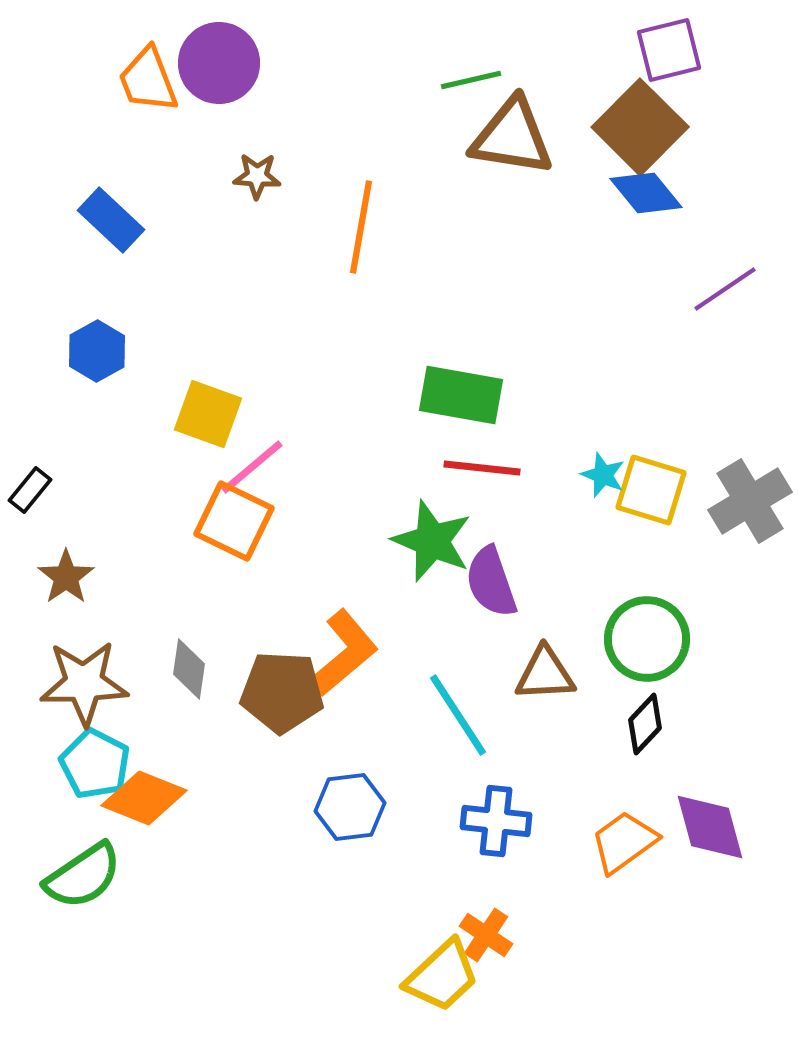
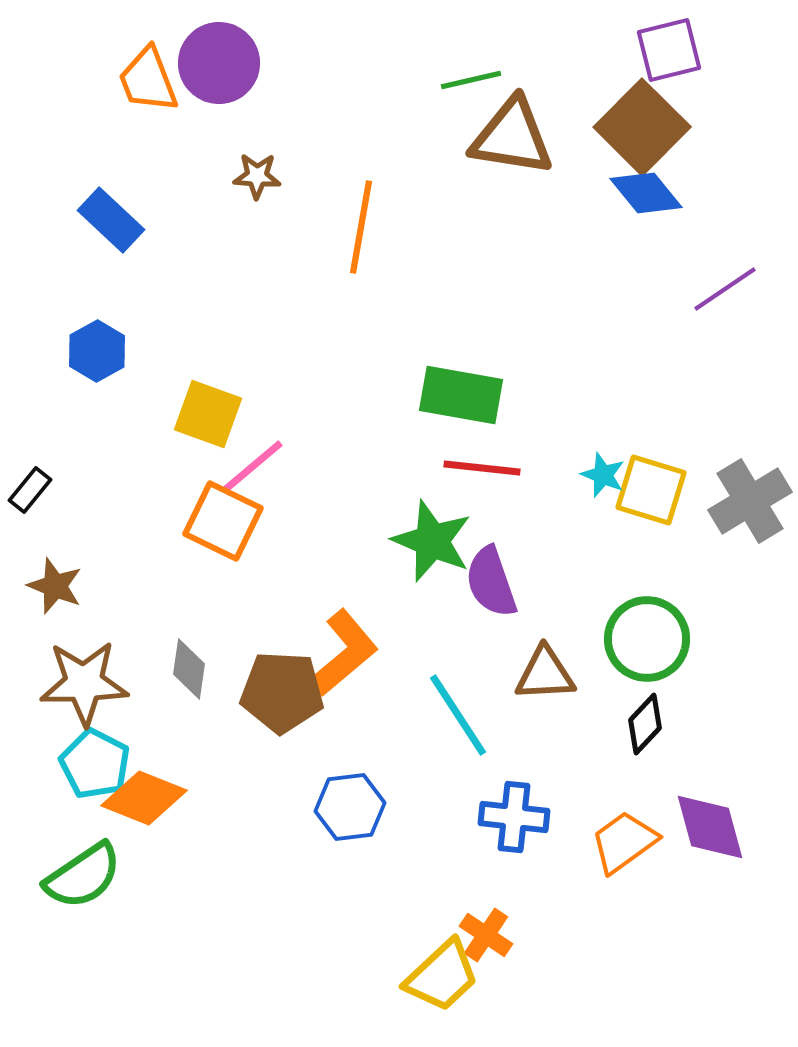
brown square at (640, 127): moved 2 px right
orange square at (234, 521): moved 11 px left
brown star at (66, 577): moved 11 px left, 9 px down; rotated 16 degrees counterclockwise
blue cross at (496, 821): moved 18 px right, 4 px up
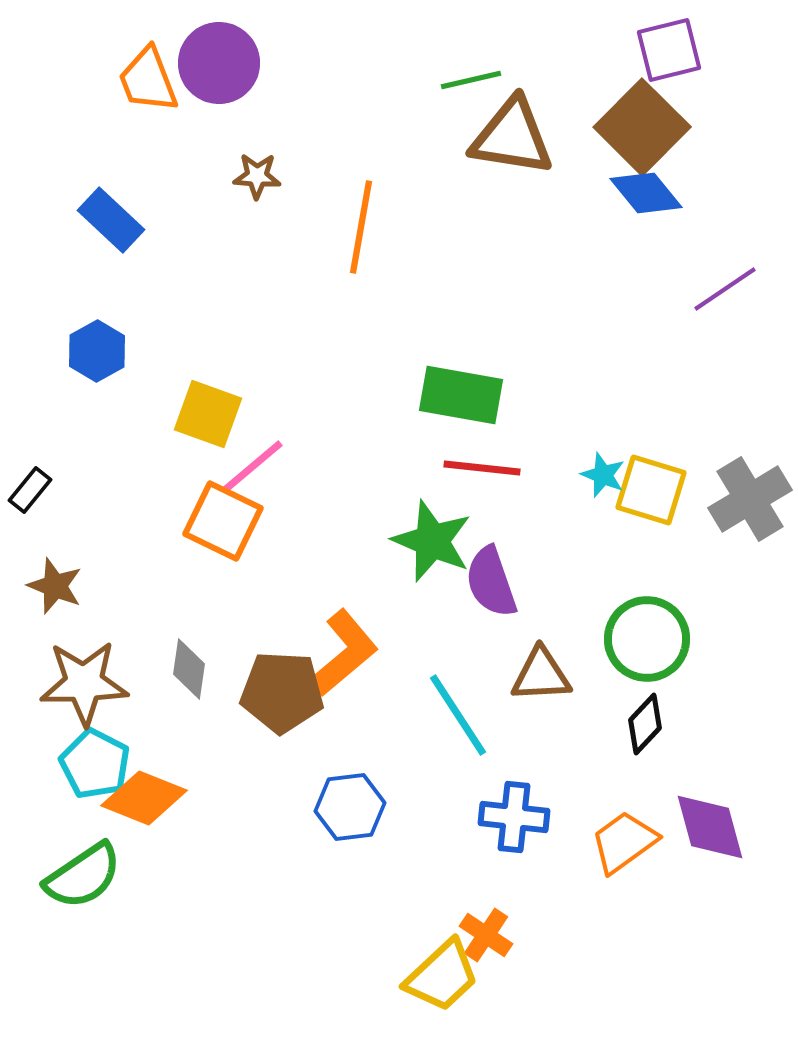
gray cross at (750, 501): moved 2 px up
brown triangle at (545, 674): moved 4 px left, 1 px down
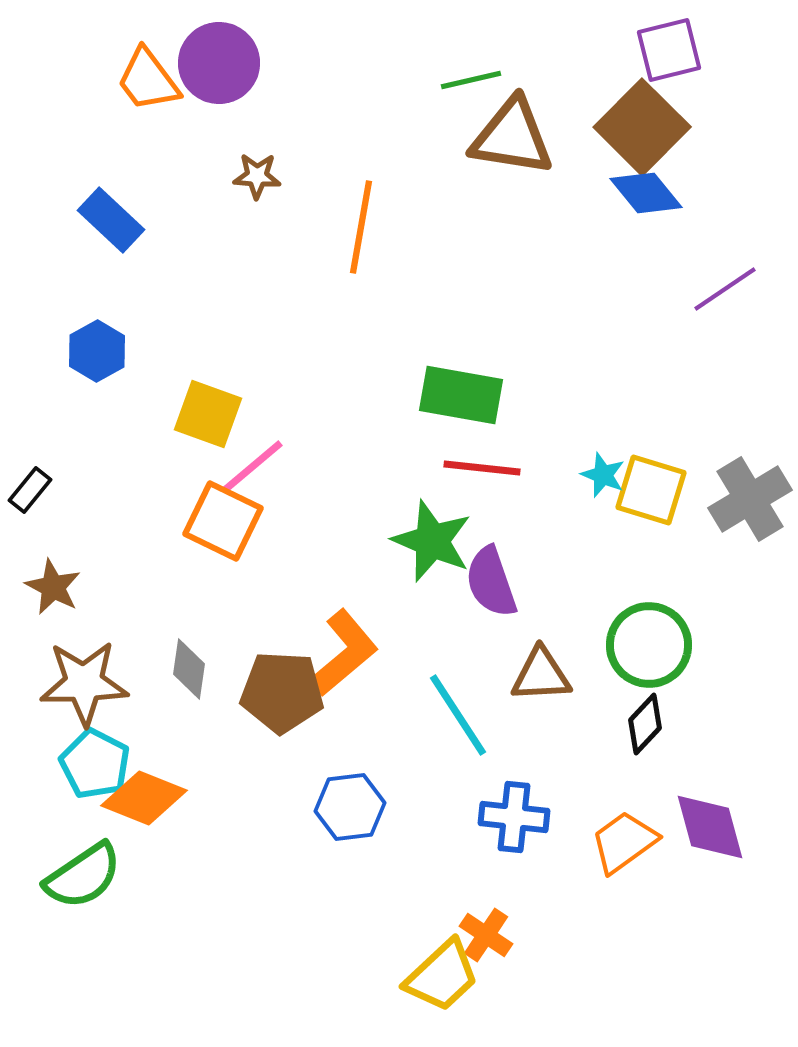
orange trapezoid at (148, 80): rotated 16 degrees counterclockwise
brown star at (55, 586): moved 2 px left, 1 px down; rotated 6 degrees clockwise
green circle at (647, 639): moved 2 px right, 6 px down
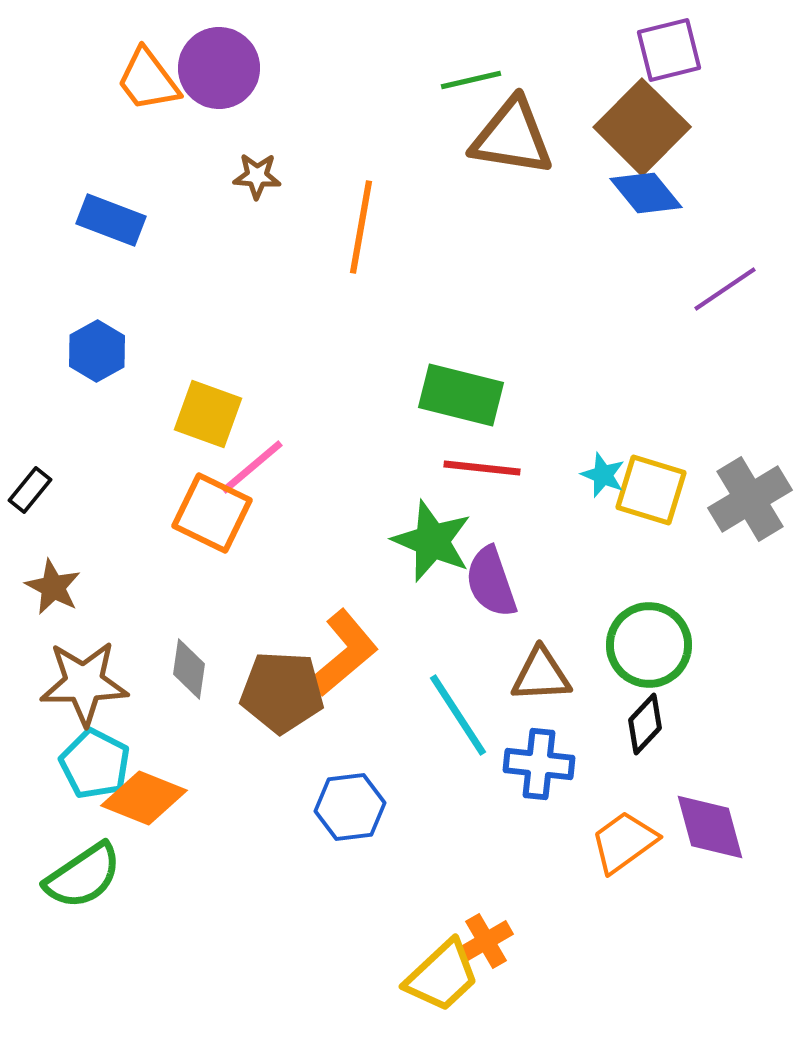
purple circle at (219, 63): moved 5 px down
blue rectangle at (111, 220): rotated 22 degrees counterclockwise
green rectangle at (461, 395): rotated 4 degrees clockwise
orange square at (223, 521): moved 11 px left, 8 px up
blue cross at (514, 817): moved 25 px right, 53 px up
orange cross at (486, 935): moved 6 px down; rotated 26 degrees clockwise
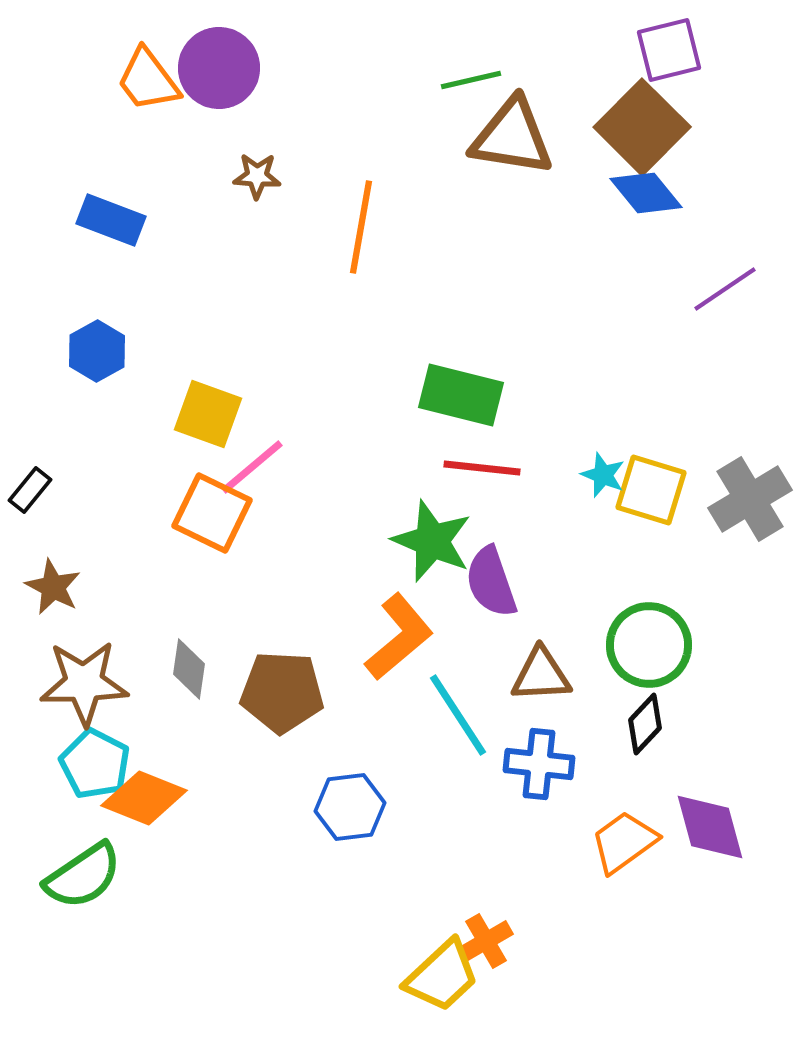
orange L-shape at (344, 653): moved 55 px right, 16 px up
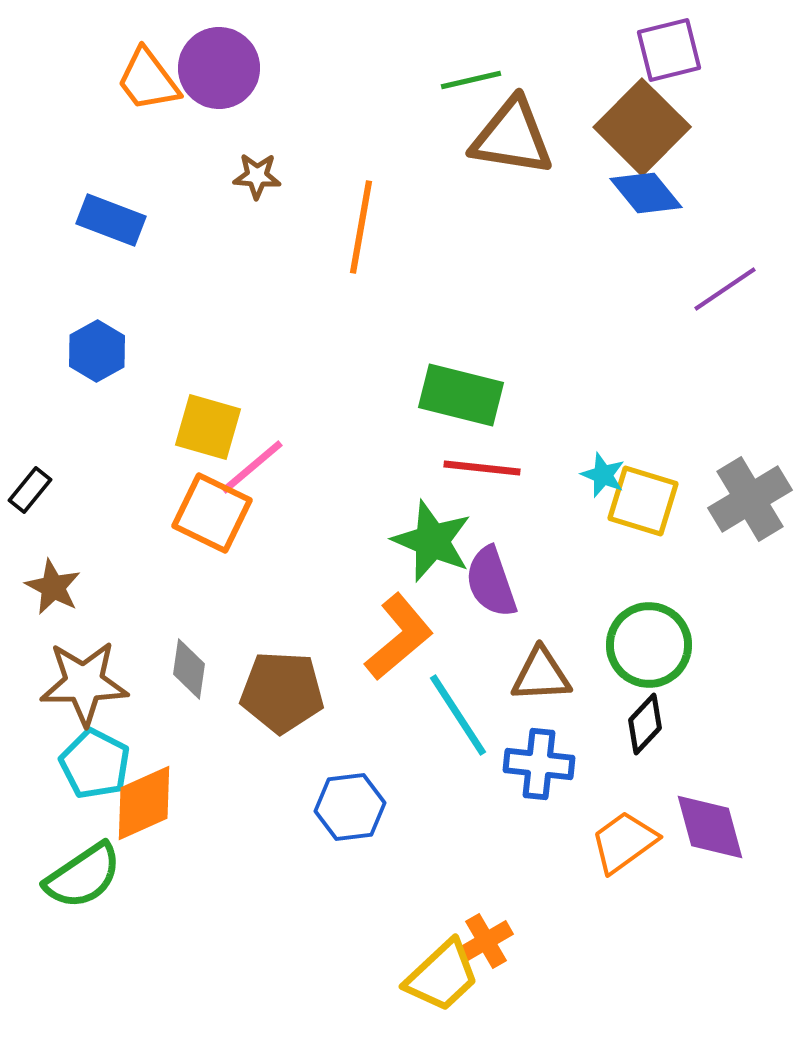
yellow square at (208, 414): moved 13 px down; rotated 4 degrees counterclockwise
yellow square at (651, 490): moved 8 px left, 11 px down
orange diamond at (144, 798): moved 5 px down; rotated 46 degrees counterclockwise
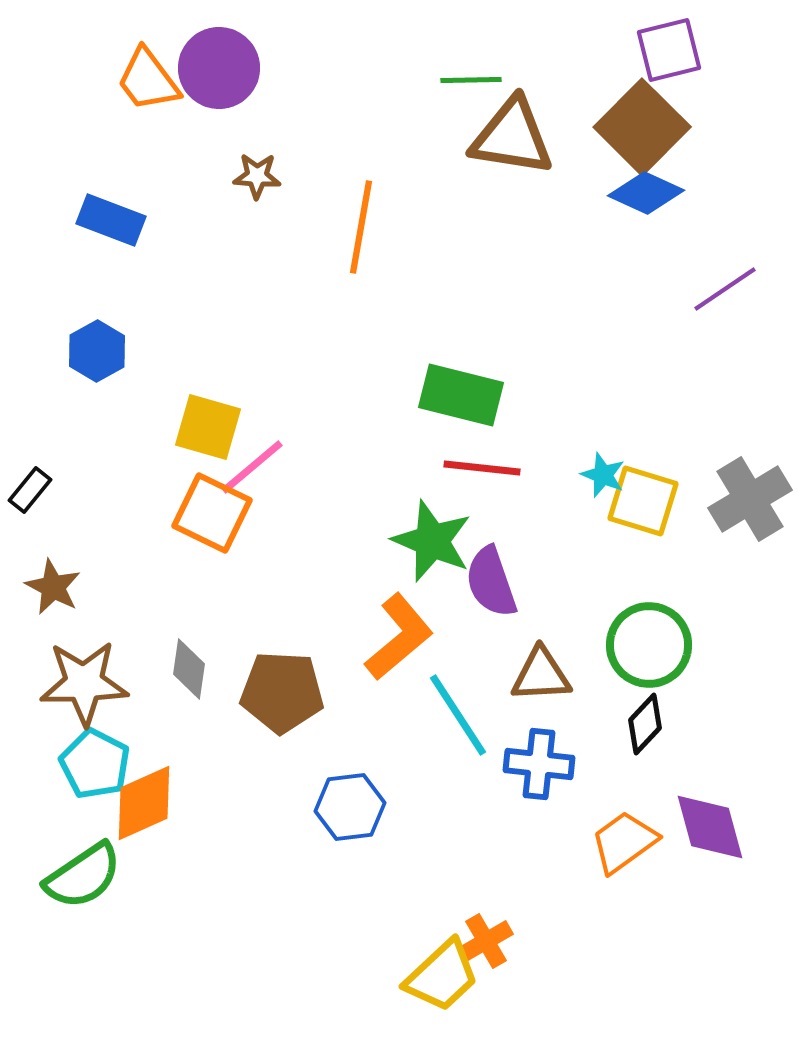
green line at (471, 80): rotated 12 degrees clockwise
blue diamond at (646, 193): rotated 26 degrees counterclockwise
